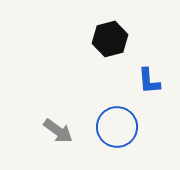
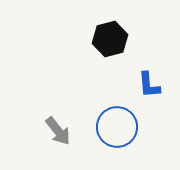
blue L-shape: moved 4 px down
gray arrow: rotated 16 degrees clockwise
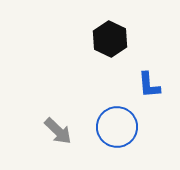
black hexagon: rotated 20 degrees counterclockwise
gray arrow: rotated 8 degrees counterclockwise
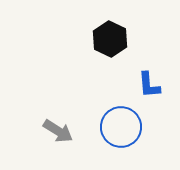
blue circle: moved 4 px right
gray arrow: rotated 12 degrees counterclockwise
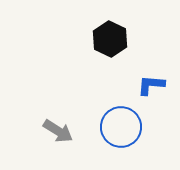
blue L-shape: moved 2 px right; rotated 100 degrees clockwise
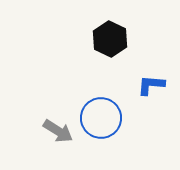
blue circle: moved 20 px left, 9 px up
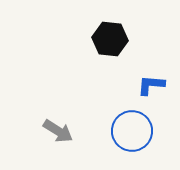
black hexagon: rotated 20 degrees counterclockwise
blue circle: moved 31 px right, 13 px down
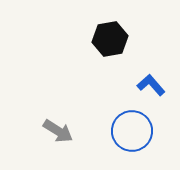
black hexagon: rotated 16 degrees counterclockwise
blue L-shape: rotated 44 degrees clockwise
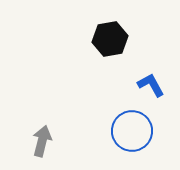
blue L-shape: rotated 12 degrees clockwise
gray arrow: moved 16 px left, 10 px down; rotated 108 degrees counterclockwise
